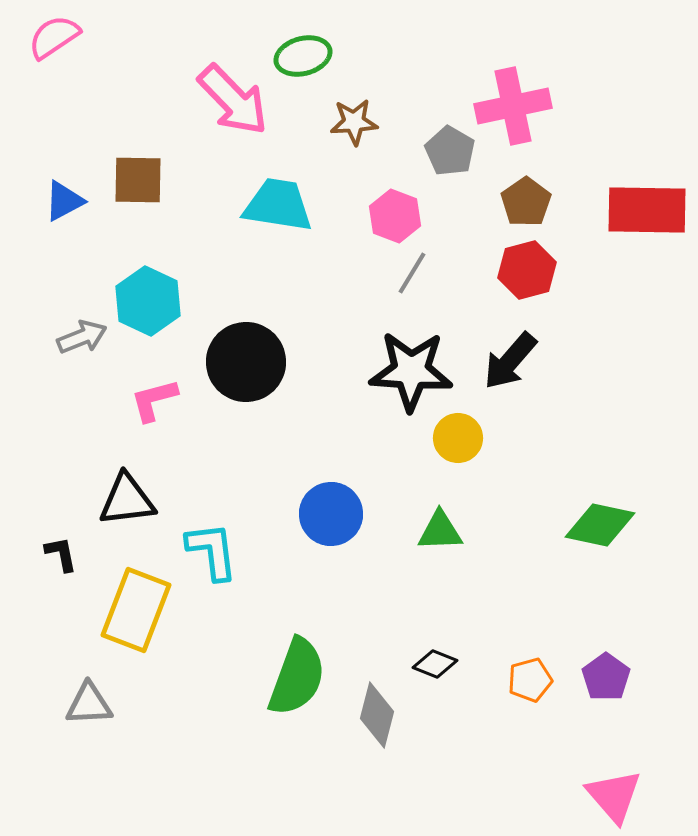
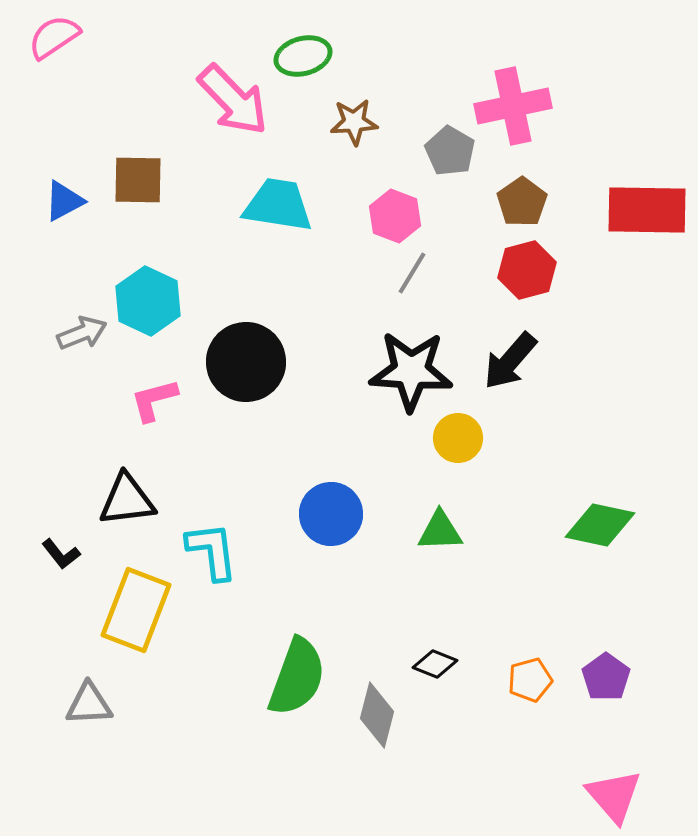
brown pentagon: moved 4 px left
gray arrow: moved 4 px up
black L-shape: rotated 153 degrees clockwise
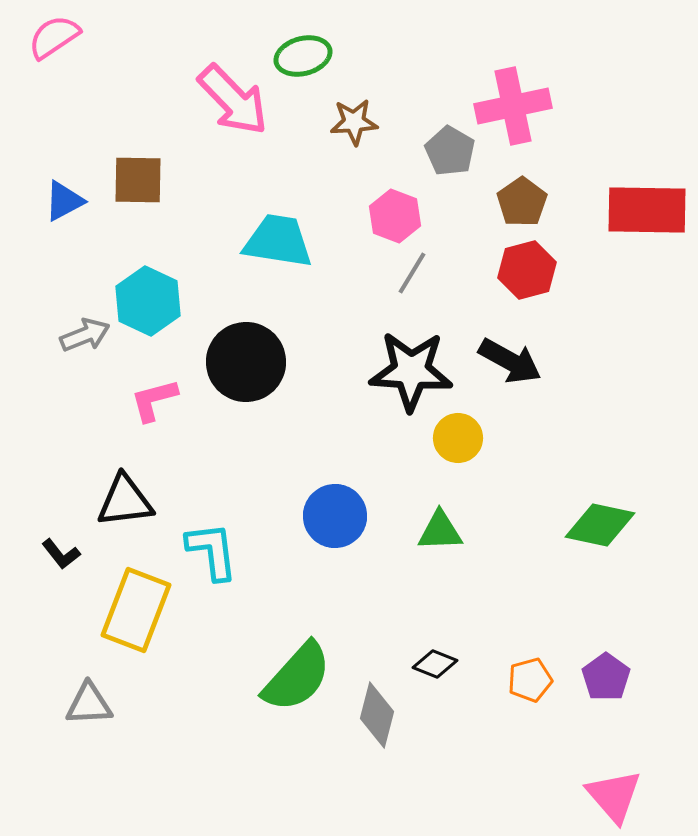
cyan trapezoid: moved 36 px down
gray arrow: moved 3 px right, 2 px down
black arrow: rotated 102 degrees counterclockwise
black triangle: moved 2 px left, 1 px down
blue circle: moved 4 px right, 2 px down
green semicircle: rotated 22 degrees clockwise
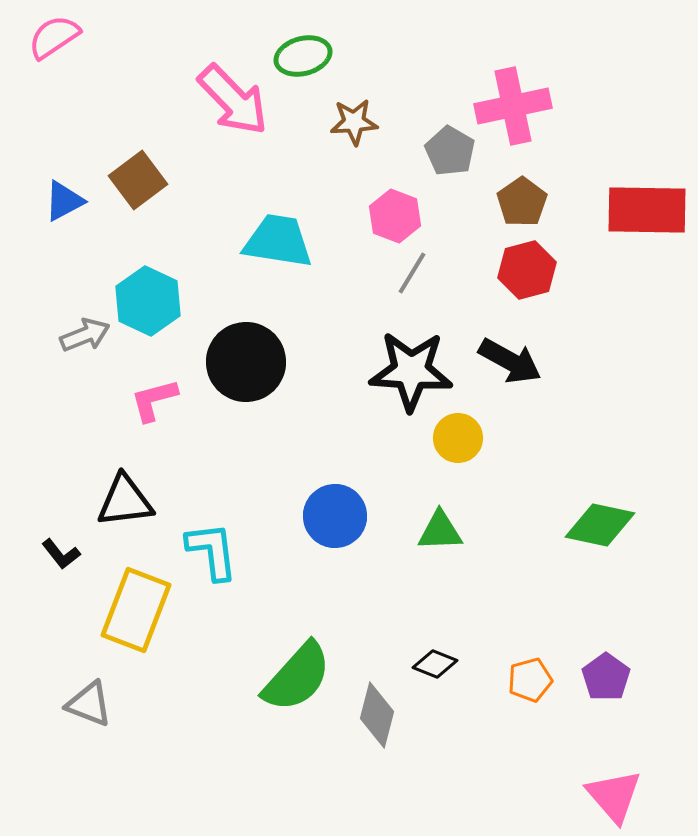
brown square: rotated 38 degrees counterclockwise
gray triangle: rotated 24 degrees clockwise
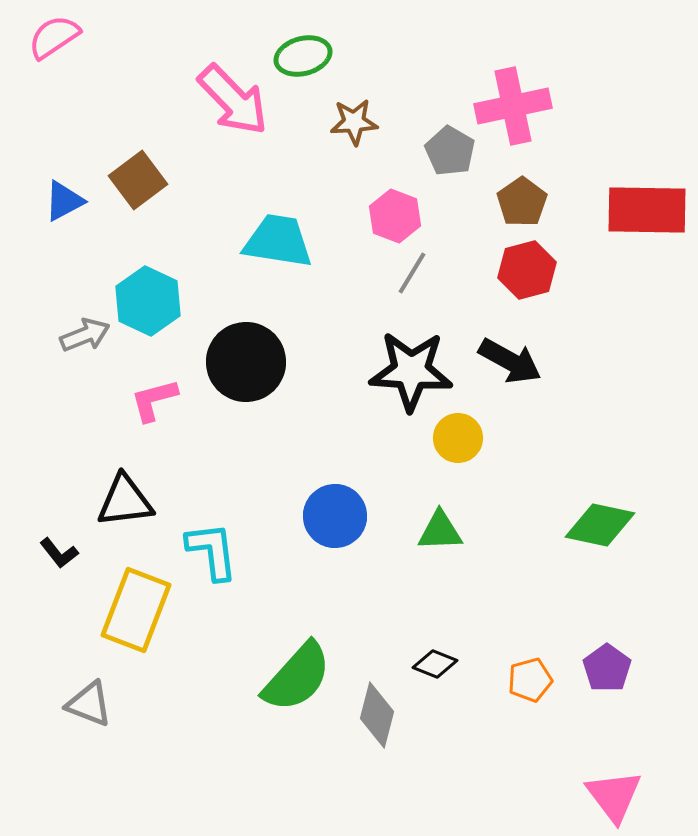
black L-shape: moved 2 px left, 1 px up
purple pentagon: moved 1 px right, 9 px up
pink triangle: rotated 4 degrees clockwise
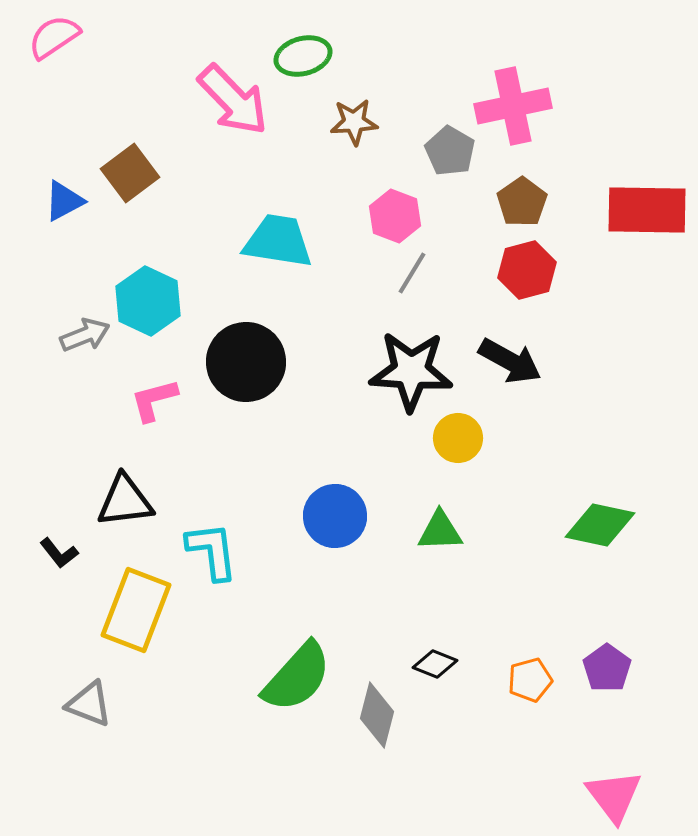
brown square: moved 8 px left, 7 px up
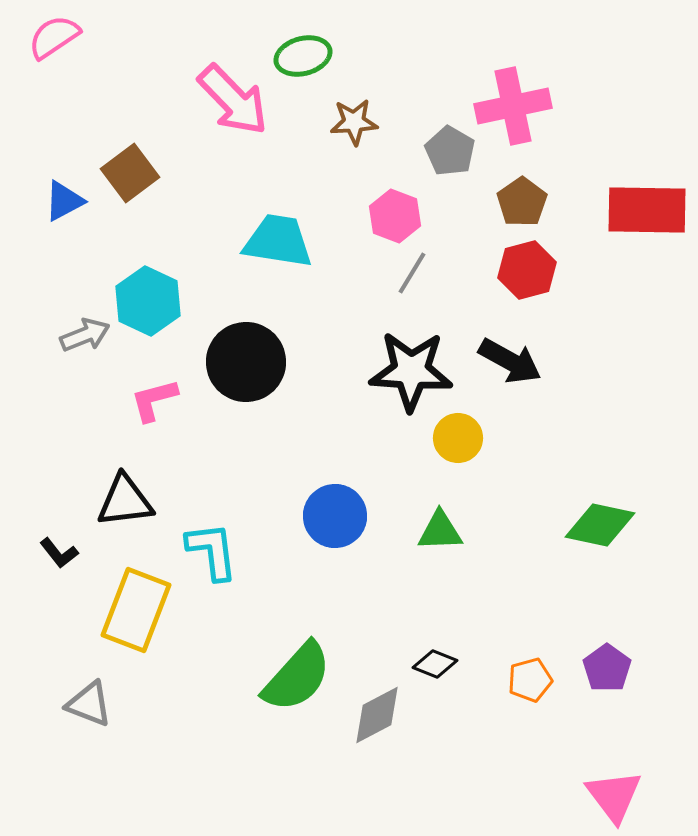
gray diamond: rotated 48 degrees clockwise
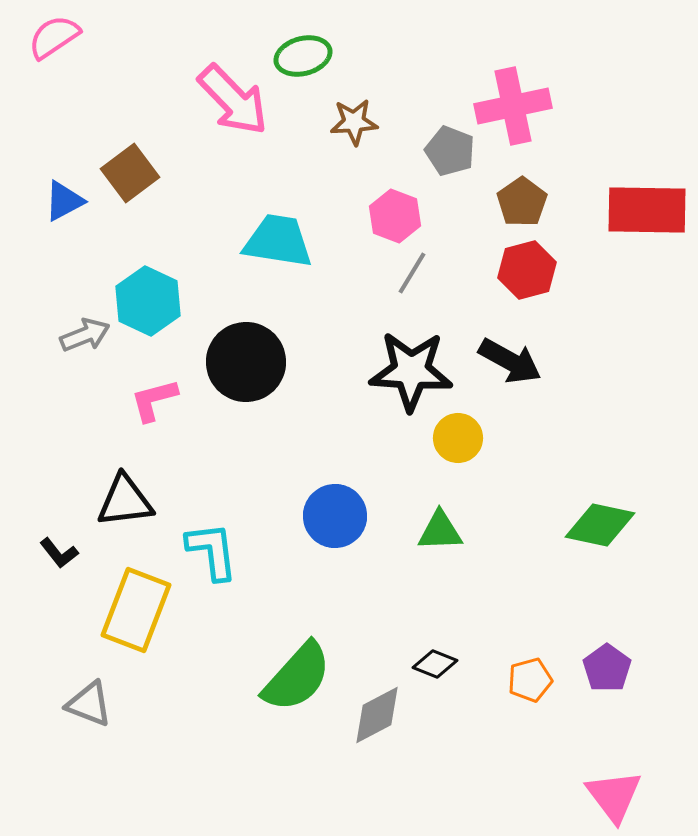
gray pentagon: rotated 9 degrees counterclockwise
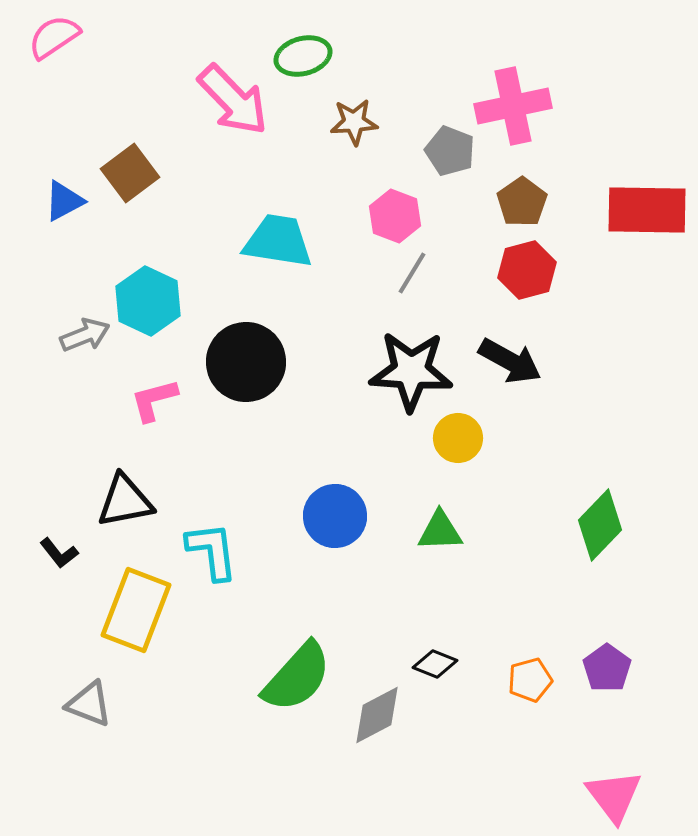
black triangle: rotated 4 degrees counterclockwise
green diamond: rotated 58 degrees counterclockwise
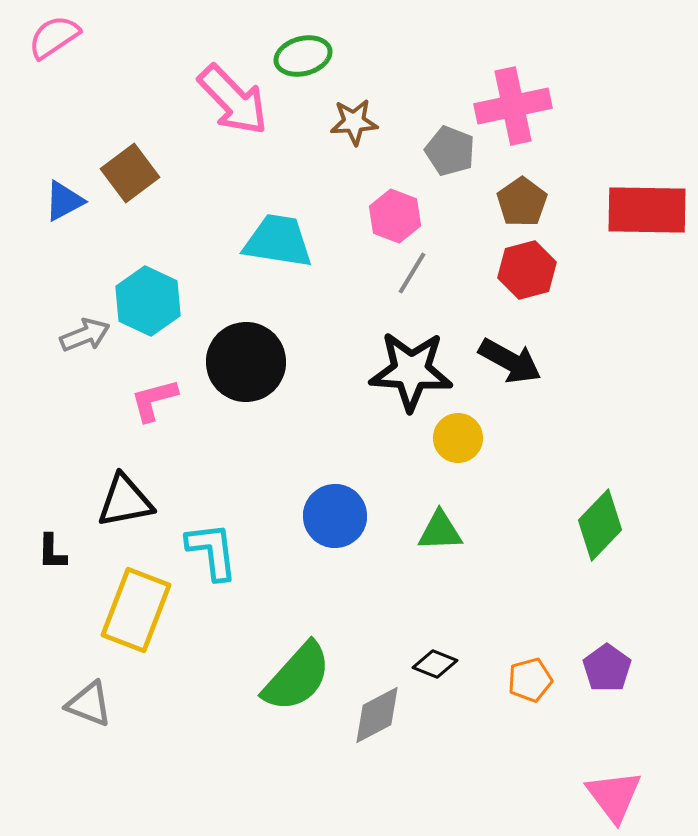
black L-shape: moved 7 px left, 1 px up; rotated 39 degrees clockwise
